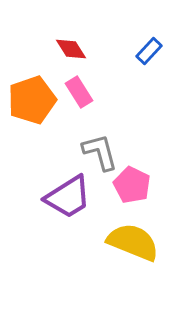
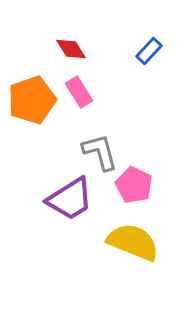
pink pentagon: moved 2 px right
purple trapezoid: moved 2 px right, 2 px down
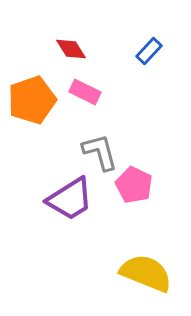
pink rectangle: moved 6 px right; rotated 32 degrees counterclockwise
yellow semicircle: moved 13 px right, 31 px down
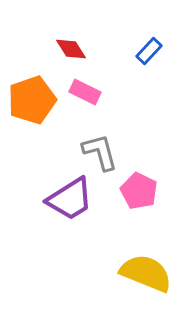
pink pentagon: moved 5 px right, 6 px down
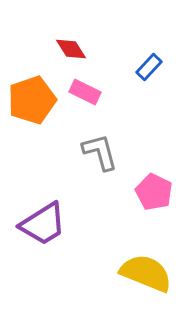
blue rectangle: moved 16 px down
pink pentagon: moved 15 px right, 1 px down
purple trapezoid: moved 27 px left, 25 px down
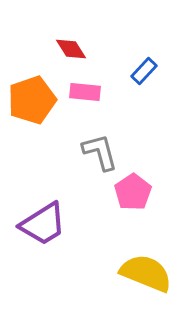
blue rectangle: moved 5 px left, 4 px down
pink rectangle: rotated 20 degrees counterclockwise
pink pentagon: moved 21 px left; rotated 12 degrees clockwise
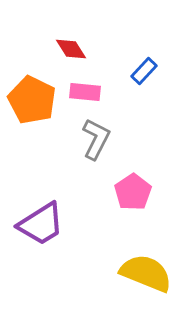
orange pentagon: rotated 27 degrees counterclockwise
gray L-shape: moved 4 px left, 13 px up; rotated 42 degrees clockwise
purple trapezoid: moved 2 px left
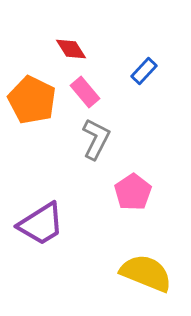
pink rectangle: rotated 44 degrees clockwise
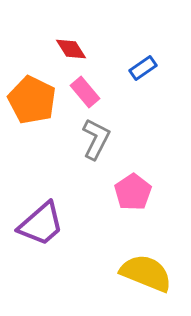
blue rectangle: moved 1 px left, 3 px up; rotated 12 degrees clockwise
purple trapezoid: rotated 9 degrees counterclockwise
